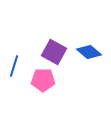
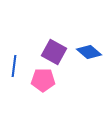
blue line: rotated 10 degrees counterclockwise
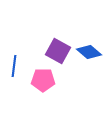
purple square: moved 4 px right, 1 px up
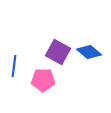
purple square: moved 1 px down
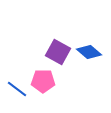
blue line: moved 3 px right, 23 px down; rotated 60 degrees counterclockwise
pink pentagon: moved 1 px down
